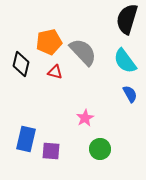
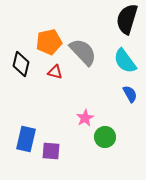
green circle: moved 5 px right, 12 px up
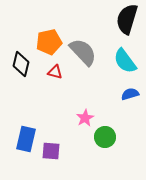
blue semicircle: rotated 78 degrees counterclockwise
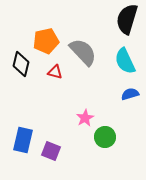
orange pentagon: moved 3 px left, 1 px up
cyan semicircle: rotated 12 degrees clockwise
blue rectangle: moved 3 px left, 1 px down
purple square: rotated 18 degrees clockwise
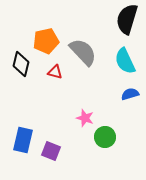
pink star: rotated 24 degrees counterclockwise
